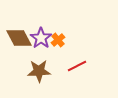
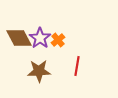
purple star: moved 1 px left
red line: rotated 54 degrees counterclockwise
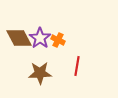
orange cross: rotated 24 degrees counterclockwise
brown star: moved 1 px right, 2 px down
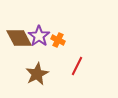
purple star: moved 1 px left, 2 px up
red line: rotated 18 degrees clockwise
brown star: moved 3 px left, 1 px down; rotated 25 degrees counterclockwise
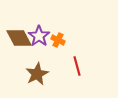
red line: rotated 42 degrees counterclockwise
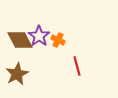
brown diamond: moved 1 px right, 2 px down
brown star: moved 20 px left
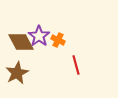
brown diamond: moved 1 px right, 2 px down
red line: moved 1 px left, 1 px up
brown star: moved 1 px up
